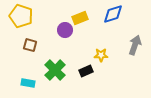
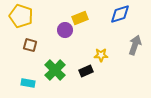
blue diamond: moved 7 px right
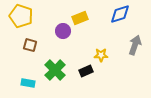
purple circle: moved 2 px left, 1 px down
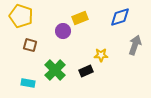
blue diamond: moved 3 px down
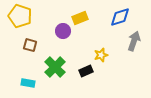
yellow pentagon: moved 1 px left
gray arrow: moved 1 px left, 4 px up
yellow star: rotated 16 degrees counterclockwise
green cross: moved 3 px up
